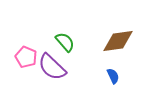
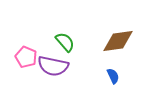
purple semicircle: moved 1 px right, 1 px up; rotated 32 degrees counterclockwise
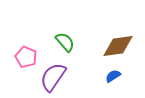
brown diamond: moved 5 px down
purple semicircle: moved 11 px down; rotated 112 degrees clockwise
blue semicircle: rotated 98 degrees counterclockwise
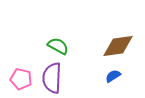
green semicircle: moved 7 px left, 4 px down; rotated 20 degrees counterclockwise
pink pentagon: moved 5 px left, 22 px down; rotated 10 degrees counterclockwise
purple semicircle: moved 1 px left, 1 px down; rotated 32 degrees counterclockwise
